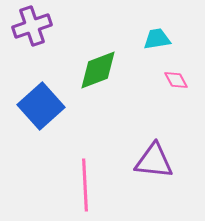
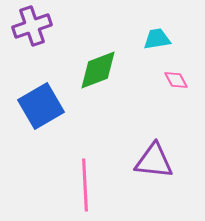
blue square: rotated 12 degrees clockwise
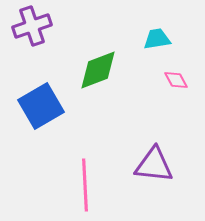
purple triangle: moved 4 px down
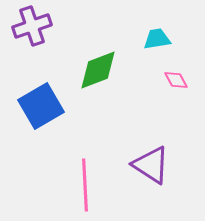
purple triangle: moved 3 px left; rotated 27 degrees clockwise
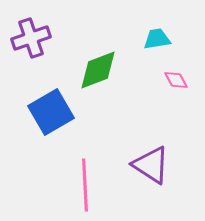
purple cross: moved 1 px left, 12 px down
blue square: moved 10 px right, 6 px down
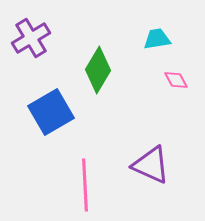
purple cross: rotated 12 degrees counterclockwise
green diamond: rotated 39 degrees counterclockwise
purple triangle: rotated 9 degrees counterclockwise
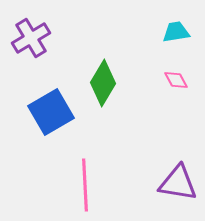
cyan trapezoid: moved 19 px right, 7 px up
green diamond: moved 5 px right, 13 px down
purple triangle: moved 27 px right, 18 px down; rotated 15 degrees counterclockwise
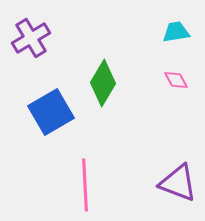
purple triangle: rotated 12 degrees clockwise
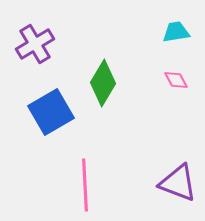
purple cross: moved 4 px right, 6 px down
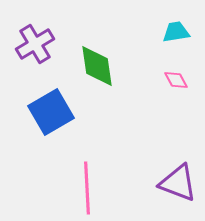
green diamond: moved 6 px left, 17 px up; rotated 39 degrees counterclockwise
pink line: moved 2 px right, 3 px down
